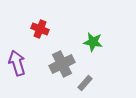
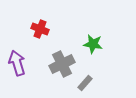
green star: moved 2 px down
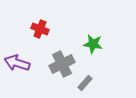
purple arrow: rotated 55 degrees counterclockwise
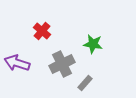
red cross: moved 2 px right, 2 px down; rotated 18 degrees clockwise
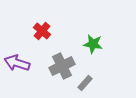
gray cross: moved 2 px down
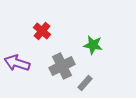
green star: moved 1 px down
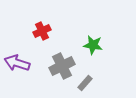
red cross: rotated 24 degrees clockwise
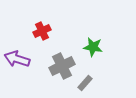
green star: moved 2 px down
purple arrow: moved 4 px up
